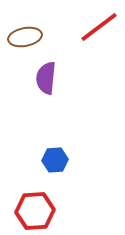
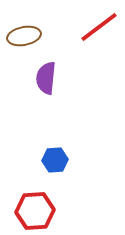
brown ellipse: moved 1 px left, 1 px up
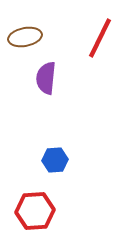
red line: moved 1 px right, 11 px down; rotated 27 degrees counterclockwise
brown ellipse: moved 1 px right, 1 px down
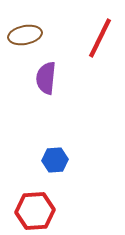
brown ellipse: moved 2 px up
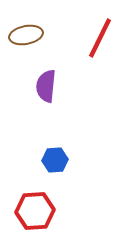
brown ellipse: moved 1 px right
purple semicircle: moved 8 px down
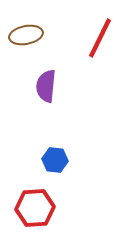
blue hexagon: rotated 10 degrees clockwise
red hexagon: moved 3 px up
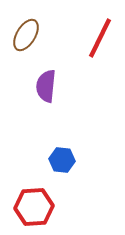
brown ellipse: rotated 48 degrees counterclockwise
blue hexagon: moved 7 px right
red hexagon: moved 1 px left, 1 px up
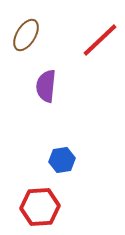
red line: moved 2 px down; rotated 21 degrees clockwise
blue hexagon: rotated 15 degrees counterclockwise
red hexagon: moved 6 px right
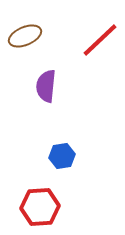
brown ellipse: moved 1 px left, 1 px down; rotated 36 degrees clockwise
blue hexagon: moved 4 px up
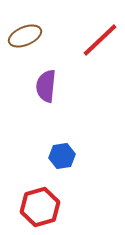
red hexagon: rotated 12 degrees counterclockwise
